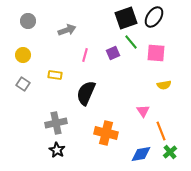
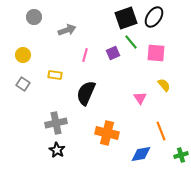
gray circle: moved 6 px right, 4 px up
yellow semicircle: rotated 120 degrees counterclockwise
pink triangle: moved 3 px left, 13 px up
orange cross: moved 1 px right
green cross: moved 11 px right, 3 px down; rotated 24 degrees clockwise
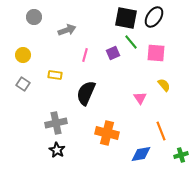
black square: rotated 30 degrees clockwise
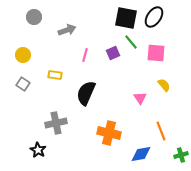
orange cross: moved 2 px right
black star: moved 19 px left
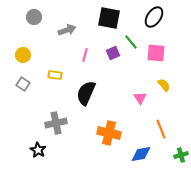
black square: moved 17 px left
orange line: moved 2 px up
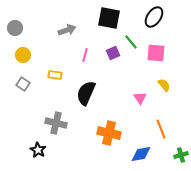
gray circle: moved 19 px left, 11 px down
gray cross: rotated 25 degrees clockwise
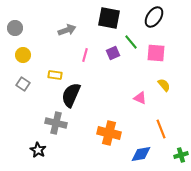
black semicircle: moved 15 px left, 2 px down
pink triangle: rotated 32 degrees counterclockwise
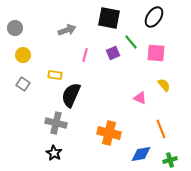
black star: moved 16 px right, 3 px down
green cross: moved 11 px left, 5 px down
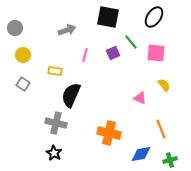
black square: moved 1 px left, 1 px up
yellow rectangle: moved 4 px up
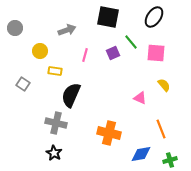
yellow circle: moved 17 px right, 4 px up
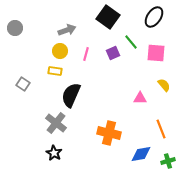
black square: rotated 25 degrees clockwise
yellow circle: moved 20 px right
pink line: moved 1 px right, 1 px up
pink triangle: rotated 24 degrees counterclockwise
gray cross: rotated 25 degrees clockwise
green cross: moved 2 px left, 1 px down
